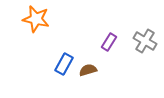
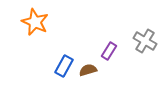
orange star: moved 1 px left, 3 px down; rotated 12 degrees clockwise
purple rectangle: moved 9 px down
blue rectangle: moved 2 px down
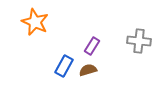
gray cross: moved 6 px left; rotated 25 degrees counterclockwise
purple rectangle: moved 17 px left, 5 px up
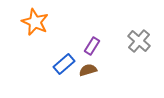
gray cross: rotated 35 degrees clockwise
blue rectangle: moved 2 px up; rotated 20 degrees clockwise
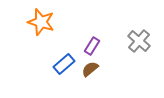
orange star: moved 6 px right; rotated 8 degrees counterclockwise
brown semicircle: moved 2 px right, 1 px up; rotated 24 degrees counterclockwise
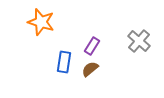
blue rectangle: moved 2 px up; rotated 40 degrees counterclockwise
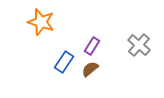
gray cross: moved 4 px down
blue rectangle: rotated 25 degrees clockwise
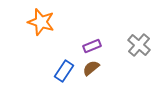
purple rectangle: rotated 36 degrees clockwise
blue rectangle: moved 9 px down
brown semicircle: moved 1 px right, 1 px up
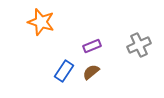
gray cross: rotated 25 degrees clockwise
brown semicircle: moved 4 px down
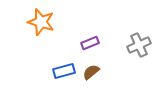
purple rectangle: moved 2 px left, 3 px up
blue rectangle: rotated 40 degrees clockwise
